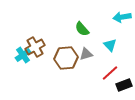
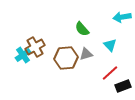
black rectangle: moved 1 px left, 1 px down
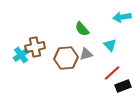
brown cross: rotated 18 degrees clockwise
cyan cross: moved 2 px left
red line: moved 2 px right
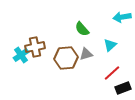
cyan triangle: rotated 32 degrees clockwise
black rectangle: moved 2 px down
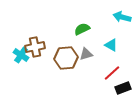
cyan arrow: rotated 24 degrees clockwise
green semicircle: rotated 105 degrees clockwise
cyan triangle: moved 1 px right; rotated 48 degrees counterclockwise
cyan cross: rotated 21 degrees counterclockwise
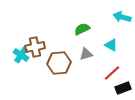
brown hexagon: moved 7 px left, 5 px down
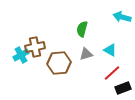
green semicircle: rotated 49 degrees counterclockwise
cyan triangle: moved 1 px left, 5 px down
cyan cross: rotated 28 degrees clockwise
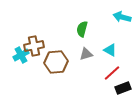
brown cross: moved 1 px left, 1 px up
brown hexagon: moved 3 px left, 1 px up
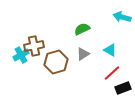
green semicircle: rotated 49 degrees clockwise
gray triangle: moved 3 px left; rotated 16 degrees counterclockwise
brown hexagon: rotated 10 degrees counterclockwise
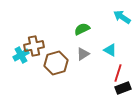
cyan arrow: rotated 18 degrees clockwise
brown hexagon: moved 1 px down
red line: moved 6 px right; rotated 30 degrees counterclockwise
